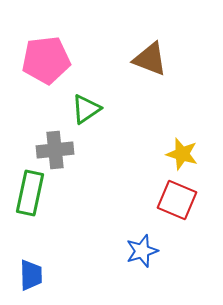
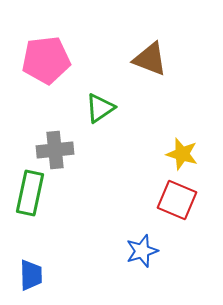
green triangle: moved 14 px right, 1 px up
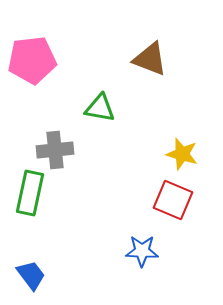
pink pentagon: moved 14 px left
green triangle: rotated 44 degrees clockwise
red square: moved 4 px left
blue star: rotated 20 degrees clockwise
blue trapezoid: rotated 36 degrees counterclockwise
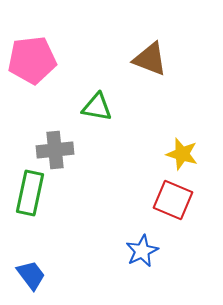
green triangle: moved 3 px left, 1 px up
blue star: rotated 28 degrees counterclockwise
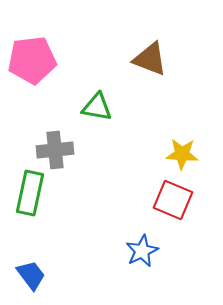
yellow star: rotated 12 degrees counterclockwise
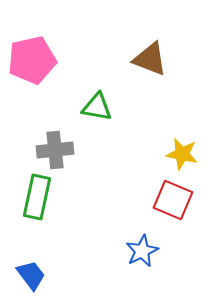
pink pentagon: rotated 6 degrees counterclockwise
yellow star: rotated 8 degrees clockwise
green rectangle: moved 7 px right, 4 px down
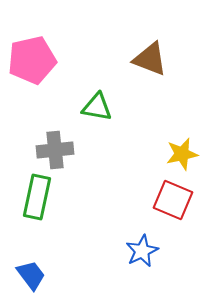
yellow star: rotated 24 degrees counterclockwise
